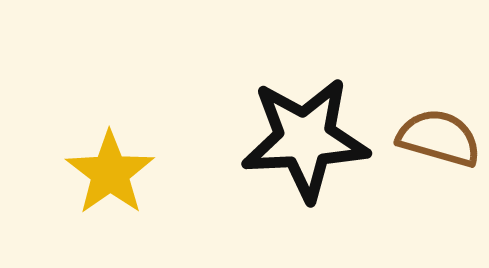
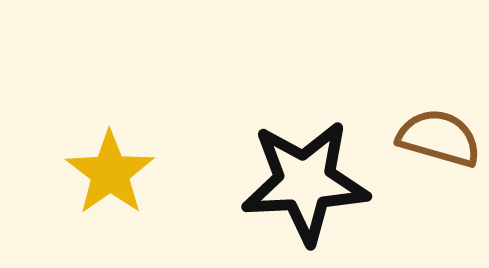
black star: moved 43 px down
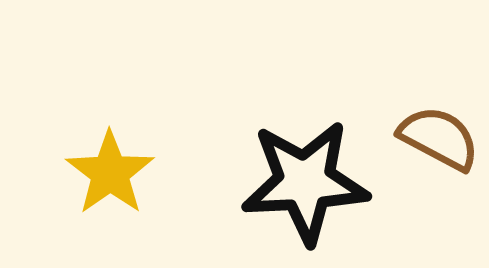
brown semicircle: rotated 12 degrees clockwise
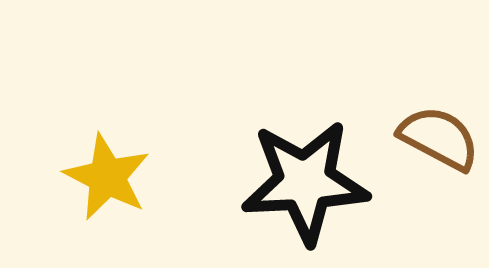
yellow star: moved 3 px left, 4 px down; rotated 10 degrees counterclockwise
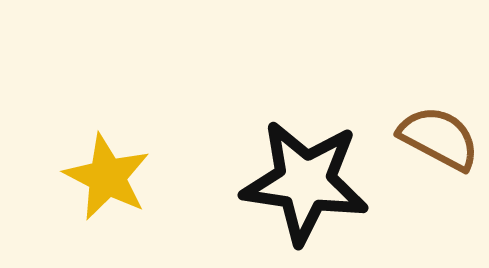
black star: rotated 11 degrees clockwise
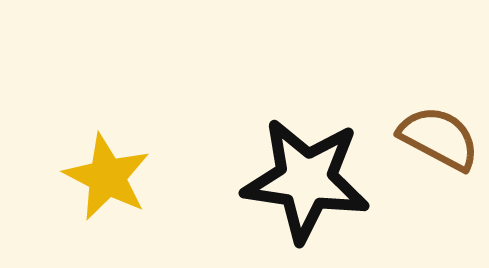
black star: moved 1 px right, 2 px up
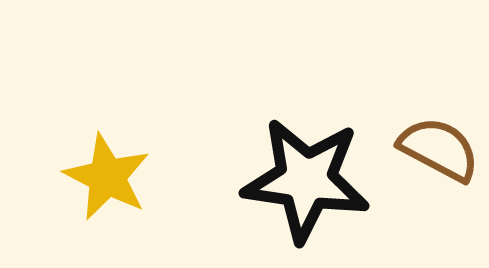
brown semicircle: moved 11 px down
